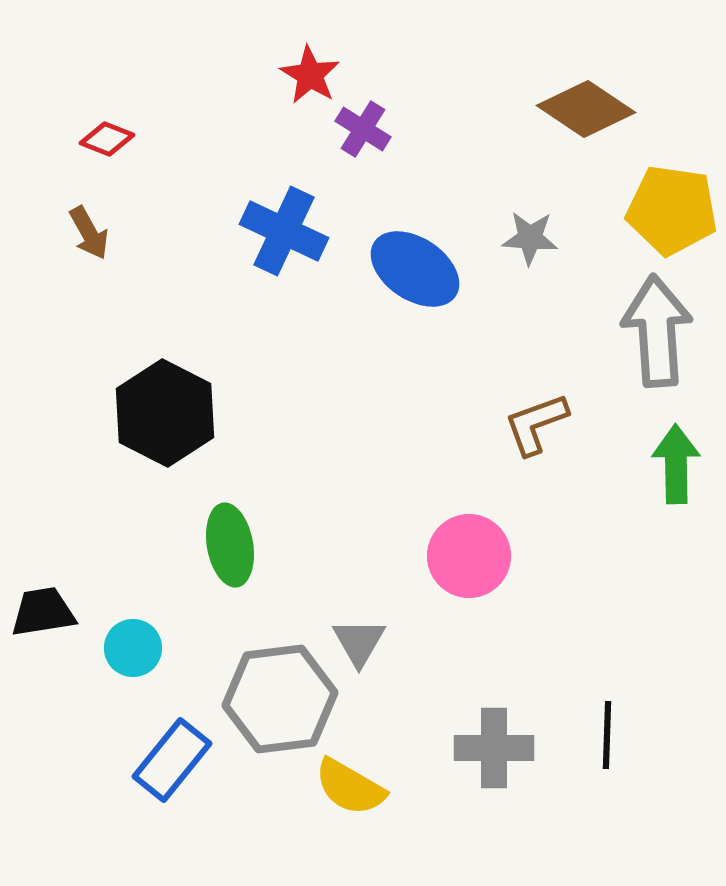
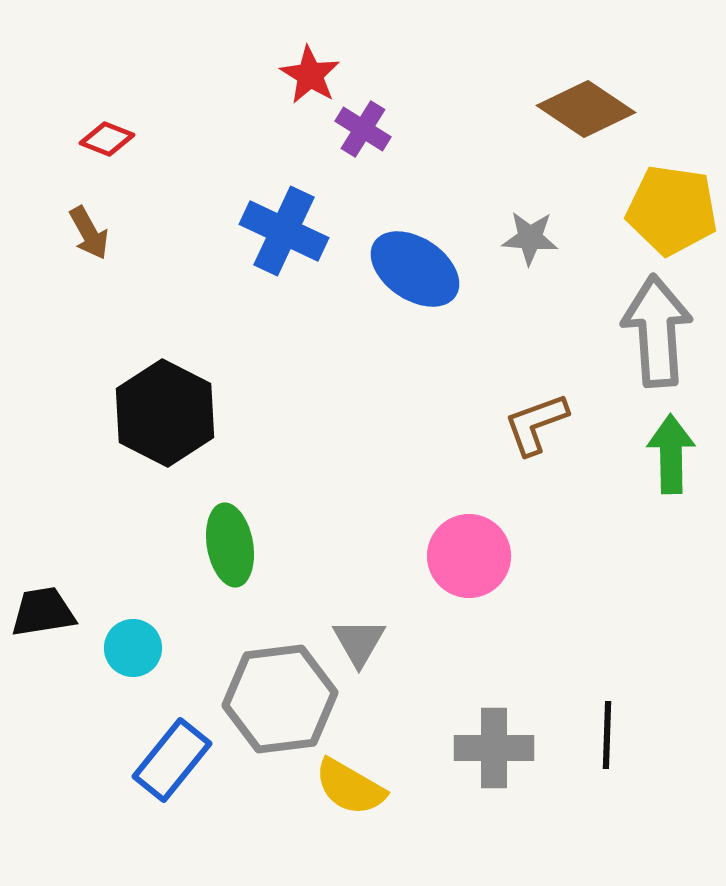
green arrow: moved 5 px left, 10 px up
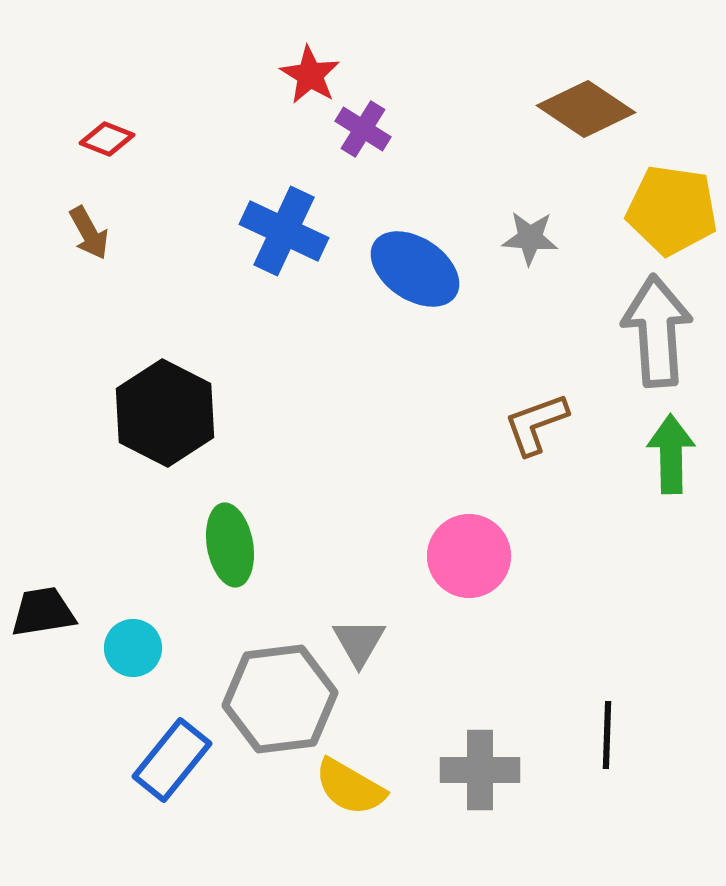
gray cross: moved 14 px left, 22 px down
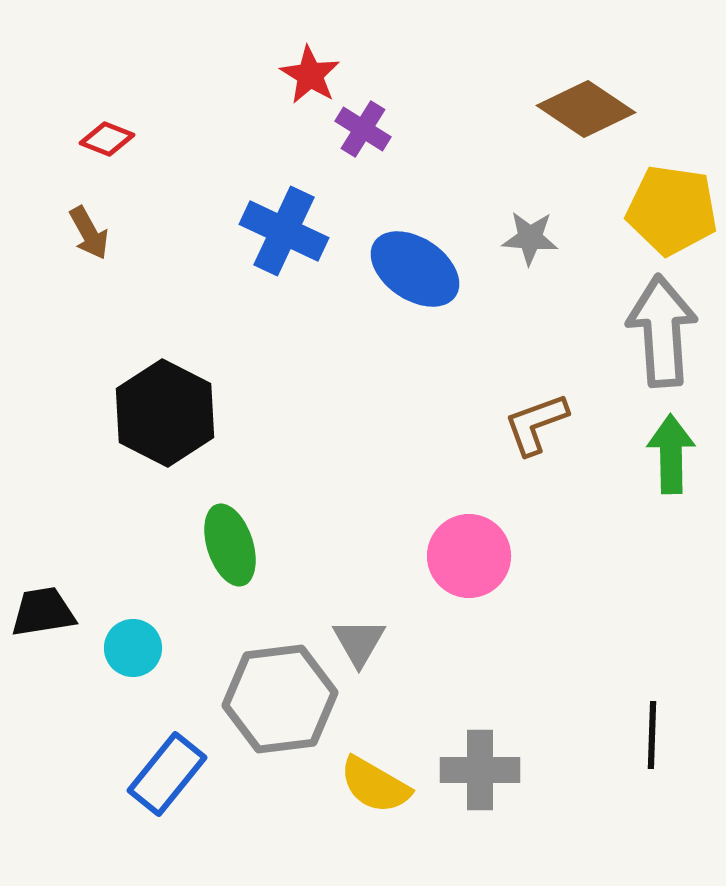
gray arrow: moved 5 px right
green ellipse: rotated 8 degrees counterclockwise
black line: moved 45 px right
blue rectangle: moved 5 px left, 14 px down
yellow semicircle: moved 25 px right, 2 px up
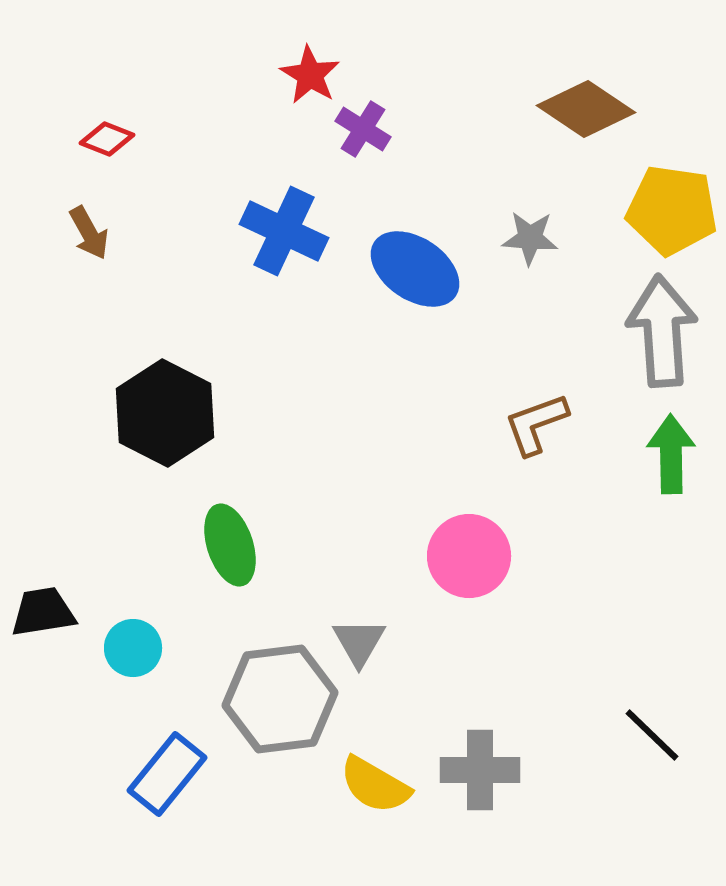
black line: rotated 48 degrees counterclockwise
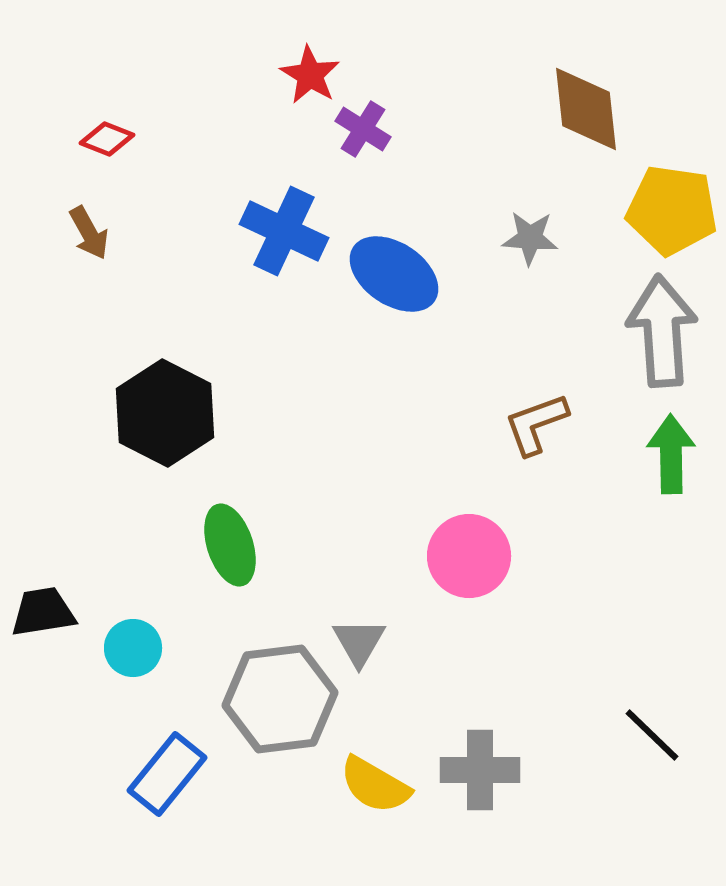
brown diamond: rotated 50 degrees clockwise
blue ellipse: moved 21 px left, 5 px down
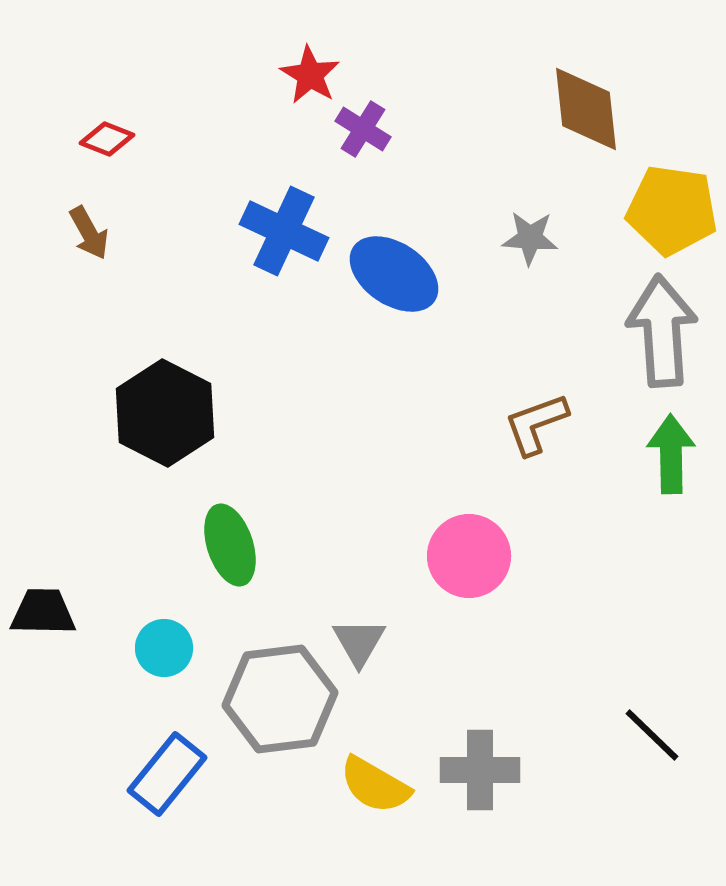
black trapezoid: rotated 10 degrees clockwise
cyan circle: moved 31 px right
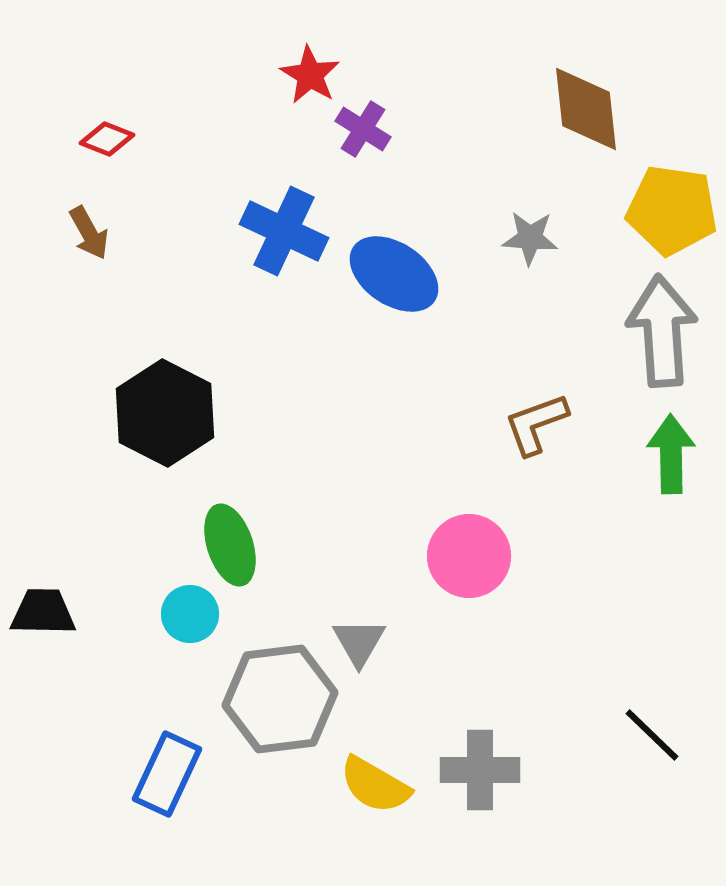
cyan circle: moved 26 px right, 34 px up
blue rectangle: rotated 14 degrees counterclockwise
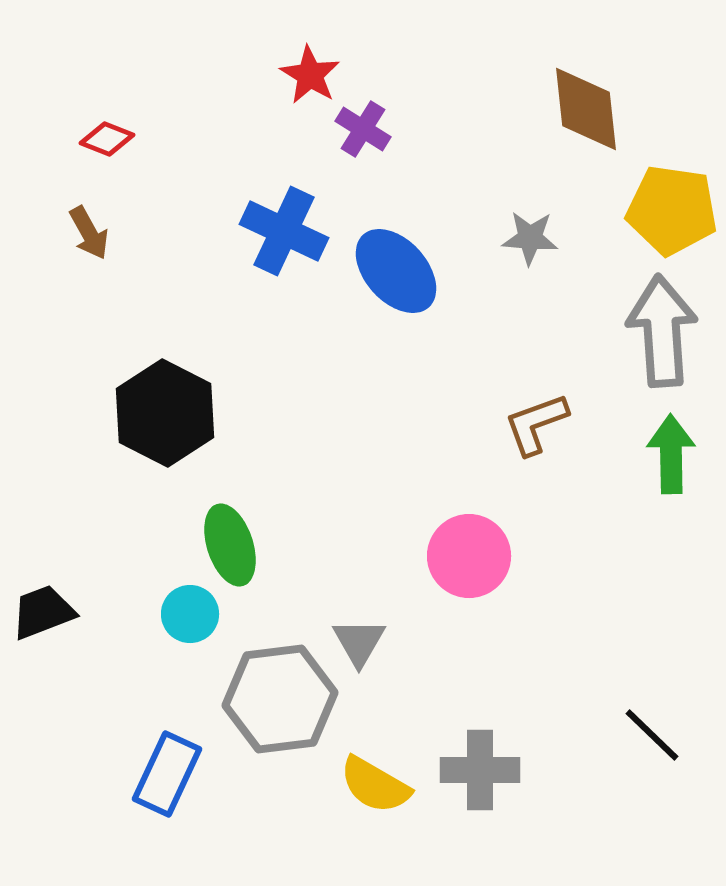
blue ellipse: moved 2 px right, 3 px up; rotated 14 degrees clockwise
black trapezoid: rotated 22 degrees counterclockwise
